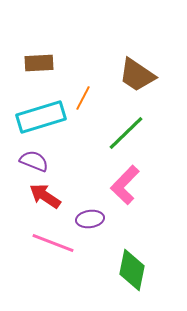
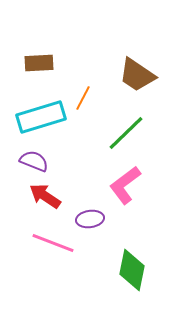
pink L-shape: rotated 9 degrees clockwise
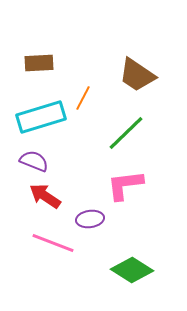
pink L-shape: rotated 30 degrees clockwise
green diamond: rotated 69 degrees counterclockwise
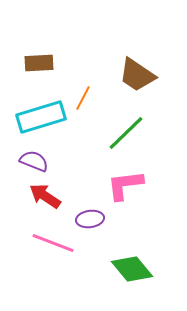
green diamond: moved 1 px up; rotated 18 degrees clockwise
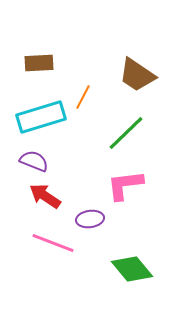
orange line: moved 1 px up
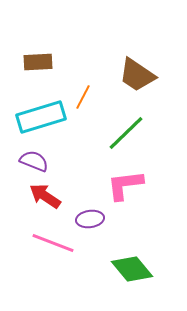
brown rectangle: moved 1 px left, 1 px up
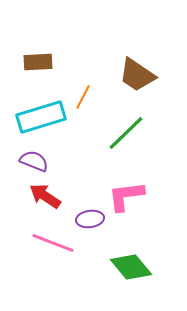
pink L-shape: moved 1 px right, 11 px down
green diamond: moved 1 px left, 2 px up
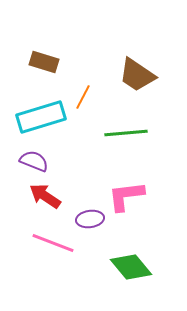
brown rectangle: moved 6 px right; rotated 20 degrees clockwise
green line: rotated 39 degrees clockwise
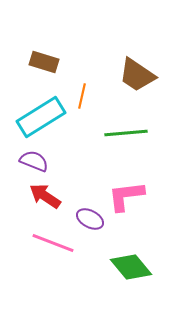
orange line: moved 1 px left, 1 px up; rotated 15 degrees counterclockwise
cyan rectangle: rotated 15 degrees counterclockwise
purple ellipse: rotated 36 degrees clockwise
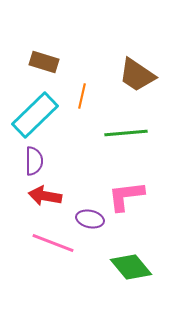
cyan rectangle: moved 6 px left, 2 px up; rotated 12 degrees counterclockwise
purple semicircle: rotated 68 degrees clockwise
red arrow: rotated 24 degrees counterclockwise
purple ellipse: rotated 16 degrees counterclockwise
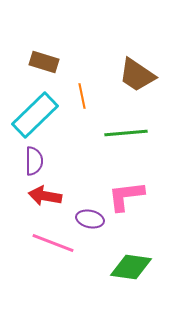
orange line: rotated 25 degrees counterclockwise
green diamond: rotated 42 degrees counterclockwise
